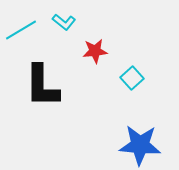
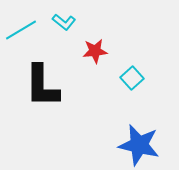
blue star: moved 1 px left; rotated 9 degrees clockwise
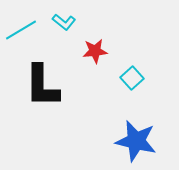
blue star: moved 3 px left, 4 px up
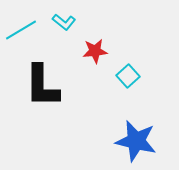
cyan square: moved 4 px left, 2 px up
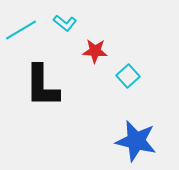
cyan L-shape: moved 1 px right, 1 px down
red star: rotated 10 degrees clockwise
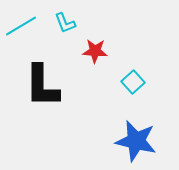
cyan L-shape: rotated 30 degrees clockwise
cyan line: moved 4 px up
cyan square: moved 5 px right, 6 px down
